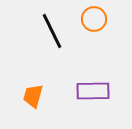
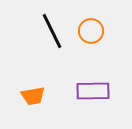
orange circle: moved 3 px left, 12 px down
orange trapezoid: rotated 115 degrees counterclockwise
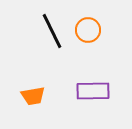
orange circle: moved 3 px left, 1 px up
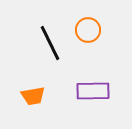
black line: moved 2 px left, 12 px down
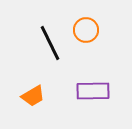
orange circle: moved 2 px left
orange trapezoid: rotated 20 degrees counterclockwise
